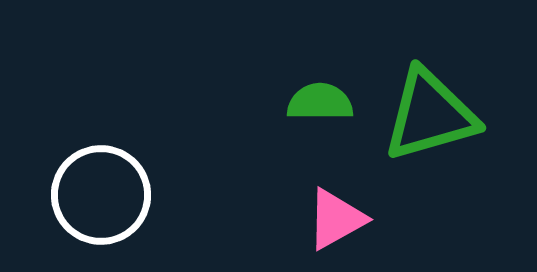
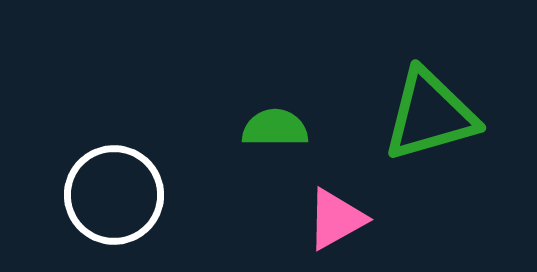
green semicircle: moved 45 px left, 26 px down
white circle: moved 13 px right
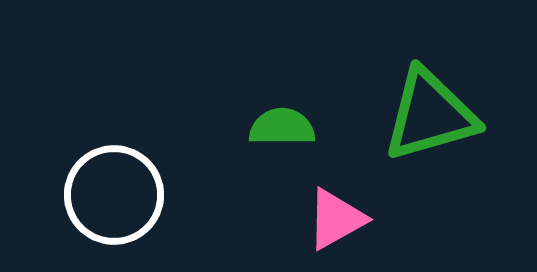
green semicircle: moved 7 px right, 1 px up
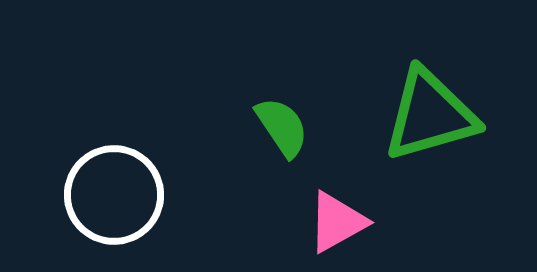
green semicircle: rotated 56 degrees clockwise
pink triangle: moved 1 px right, 3 px down
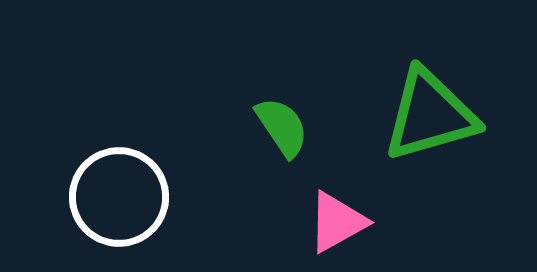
white circle: moved 5 px right, 2 px down
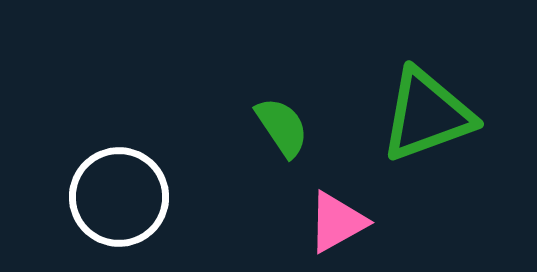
green triangle: moved 3 px left; rotated 4 degrees counterclockwise
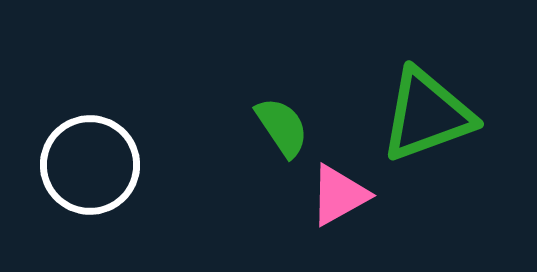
white circle: moved 29 px left, 32 px up
pink triangle: moved 2 px right, 27 px up
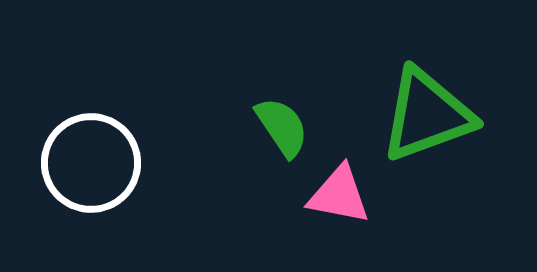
white circle: moved 1 px right, 2 px up
pink triangle: rotated 40 degrees clockwise
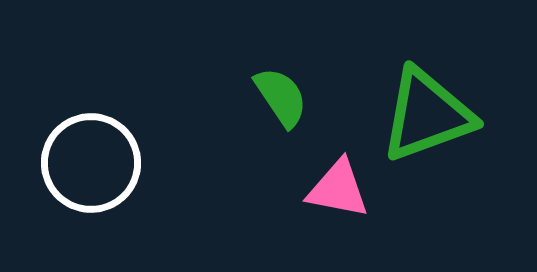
green semicircle: moved 1 px left, 30 px up
pink triangle: moved 1 px left, 6 px up
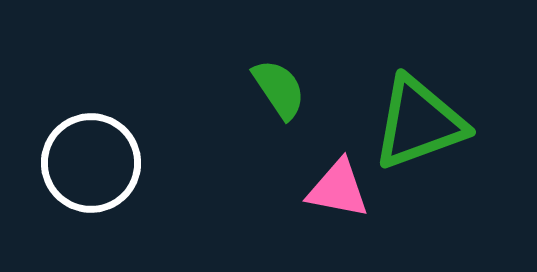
green semicircle: moved 2 px left, 8 px up
green triangle: moved 8 px left, 8 px down
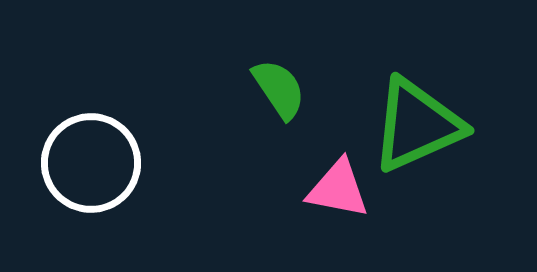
green triangle: moved 2 px left, 2 px down; rotated 4 degrees counterclockwise
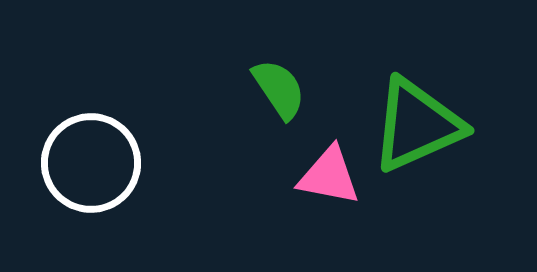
pink triangle: moved 9 px left, 13 px up
